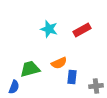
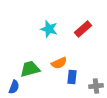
red rectangle: moved 1 px right, 1 px up; rotated 12 degrees counterclockwise
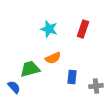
red rectangle: rotated 30 degrees counterclockwise
orange semicircle: moved 6 px left, 5 px up
blue semicircle: rotated 64 degrees counterclockwise
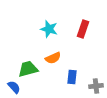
green trapezoid: moved 2 px left
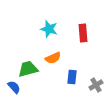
red rectangle: moved 4 px down; rotated 24 degrees counterclockwise
gray cross: moved 1 px up; rotated 24 degrees counterclockwise
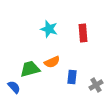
orange semicircle: moved 1 px left, 4 px down
green trapezoid: moved 2 px right
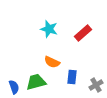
red rectangle: rotated 54 degrees clockwise
orange semicircle: rotated 49 degrees clockwise
green trapezoid: moved 6 px right, 13 px down
blue semicircle: rotated 24 degrees clockwise
